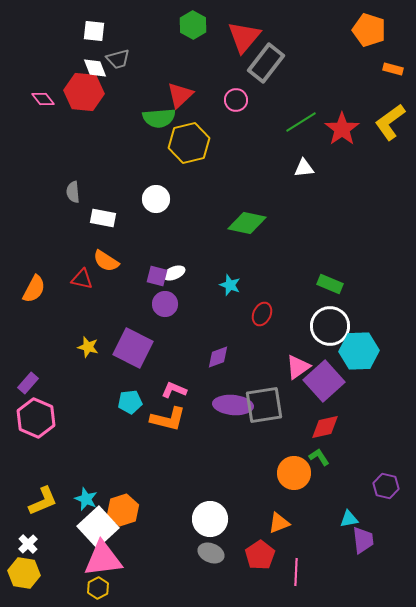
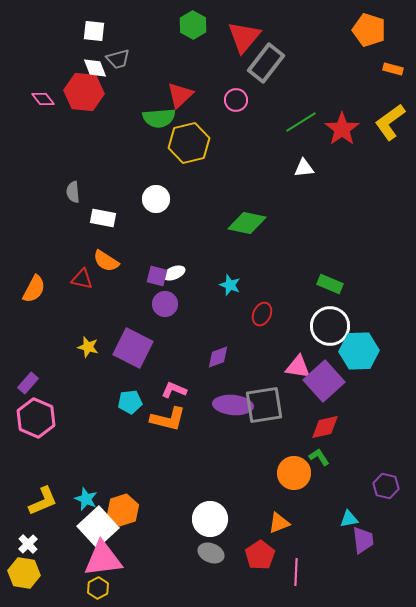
pink triangle at (298, 367): rotated 44 degrees clockwise
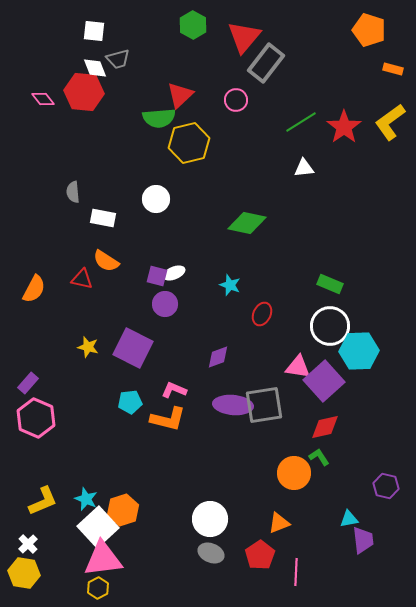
red star at (342, 129): moved 2 px right, 2 px up
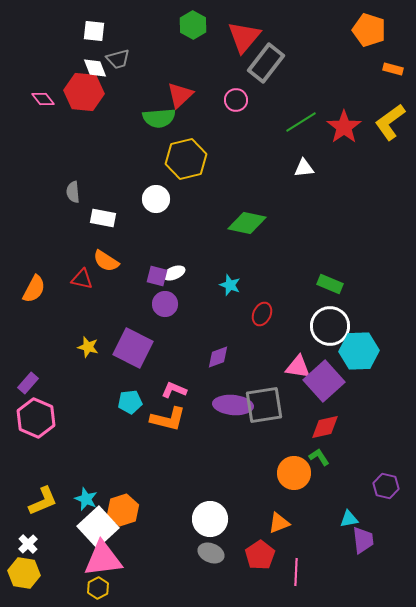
yellow hexagon at (189, 143): moved 3 px left, 16 px down
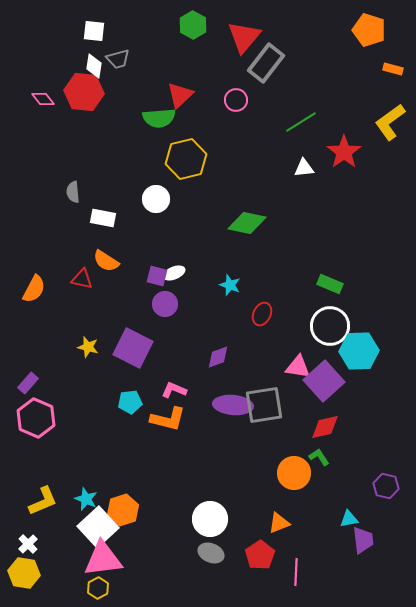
white diamond at (95, 68): moved 1 px left, 2 px up; rotated 30 degrees clockwise
red star at (344, 127): moved 25 px down
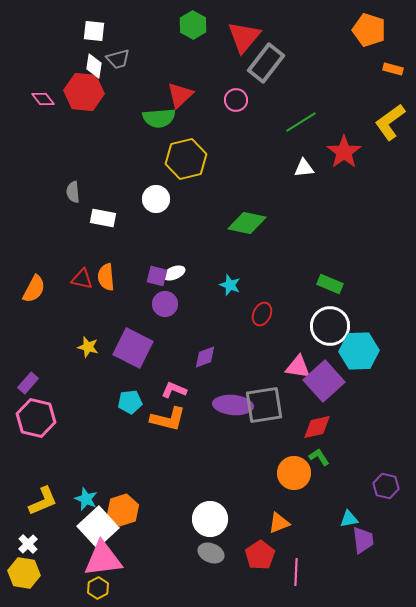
orange semicircle at (106, 261): moved 16 px down; rotated 52 degrees clockwise
purple diamond at (218, 357): moved 13 px left
pink hexagon at (36, 418): rotated 9 degrees counterclockwise
red diamond at (325, 427): moved 8 px left
